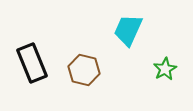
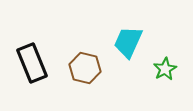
cyan trapezoid: moved 12 px down
brown hexagon: moved 1 px right, 2 px up
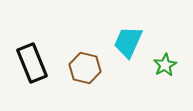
green star: moved 4 px up
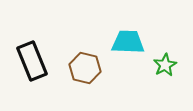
cyan trapezoid: rotated 68 degrees clockwise
black rectangle: moved 2 px up
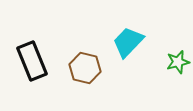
cyan trapezoid: rotated 48 degrees counterclockwise
green star: moved 13 px right, 3 px up; rotated 15 degrees clockwise
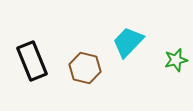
green star: moved 2 px left, 2 px up
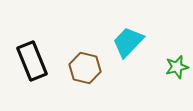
green star: moved 1 px right, 7 px down
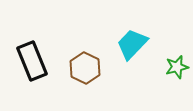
cyan trapezoid: moved 4 px right, 2 px down
brown hexagon: rotated 12 degrees clockwise
